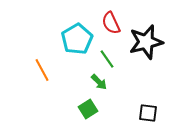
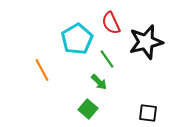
green square: rotated 18 degrees counterclockwise
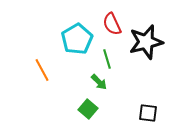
red semicircle: moved 1 px right, 1 px down
green line: rotated 18 degrees clockwise
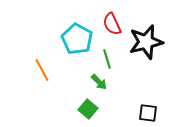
cyan pentagon: rotated 12 degrees counterclockwise
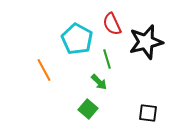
orange line: moved 2 px right
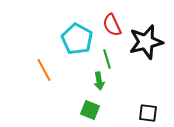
red semicircle: moved 1 px down
green arrow: moved 1 px up; rotated 36 degrees clockwise
green square: moved 2 px right, 1 px down; rotated 18 degrees counterclockwise
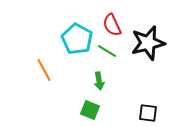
black star: moved 2 px right, 1 px down
green line: moved 8 px up; rotated 42 degrees counterclockwise
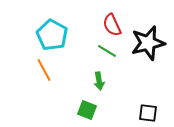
cyan pentagon: moved 25 px left, 4 px up
green square: moved 3 px left
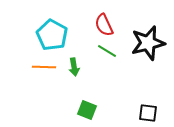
red semicircle: moved 8 px left
orange line: moved 3 px up; rotated 60 degrees counterclockwise
green arrow: moved 25 px left, 14 px up
